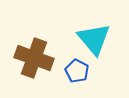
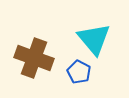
blue pentagon: moved 2 px right, 1 px down
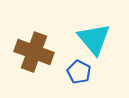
brown cross: moved 6 px up
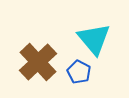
brown cross: moved 4 px right, 10 px down; rotated 27 degrees clockwise
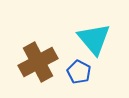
brown cross: rotated 15 degrees clockwise
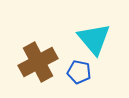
blue pentagon: rotated 15 degrees counterclockwise
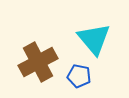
blue pentagon: moved 4 px down
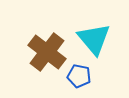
brown cross: moved 9 px right, 10 px up; rotated 24 degrees counterclockwise
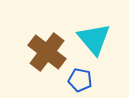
blue pentagon: moved 1 px right, 4 px down
